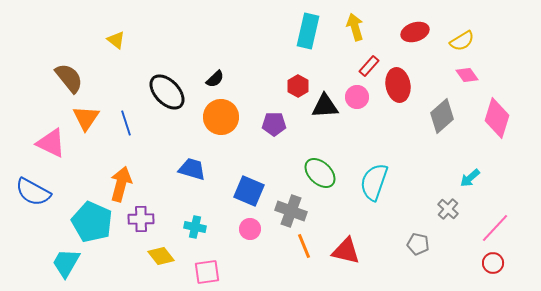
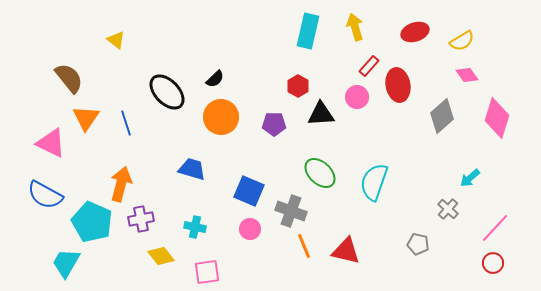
black triangle at (325, 106): moved 4 px left, 8 px down
blue semicircle at (33, 192): moved 12 px right, 3 px down
purple cross at (141, 219): rotated 10 degrees counterclockwise
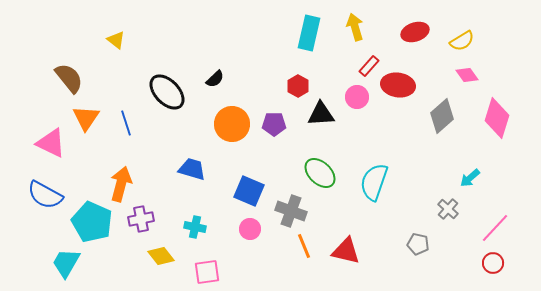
cyan rectangle at (308, 31): moved 1 px right, 2 px down
red ellipse at (398, 85): rotated 72 degrees counterclockwise
orange circle at (221, 117): moved 11 px right, 7 px down
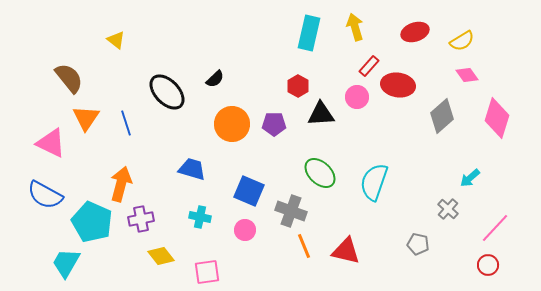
cyan cross at (195, 227): moved 5 px right, 10 px up
pink circle at (250, 229): moved 5 px left, 1 px down
red circle at (493, 263): moved 5 px left, 2 px down
